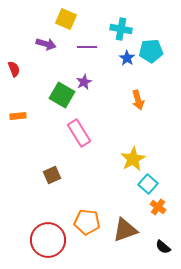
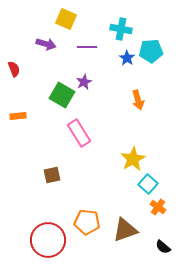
brown square: rotated 12 degrees clockwise
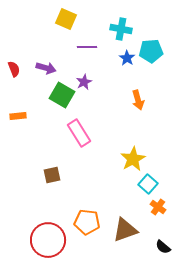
purple arrow: moved 24 px down
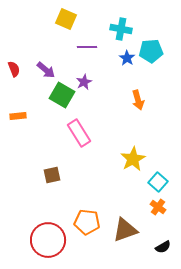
purple arrow: moved 2 px down; rotated 24 degrees clockwise
cyan square: moved 10 px right, 2 px up
black semicircle: rotated 70 degrees counterclockwise
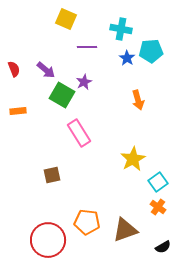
orange rectangle: moved 5 px up
cyan square: rotated 12 degrees clockwise
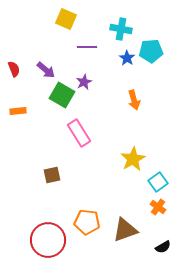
orange arrow: moved 4 px left
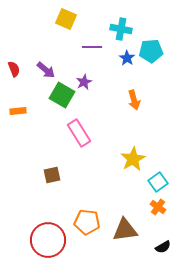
purple line: moved 5 px right
brown triangle: rotated 12 degrees clockwise
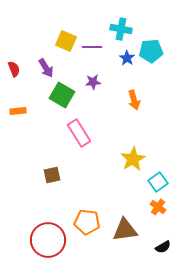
yellow square: moved 22 px down
purple arrow: moved 2 px up; rotated 18 degrees clockwise
purple star: moved 9 px right; rotated 21 degrees clockwise
